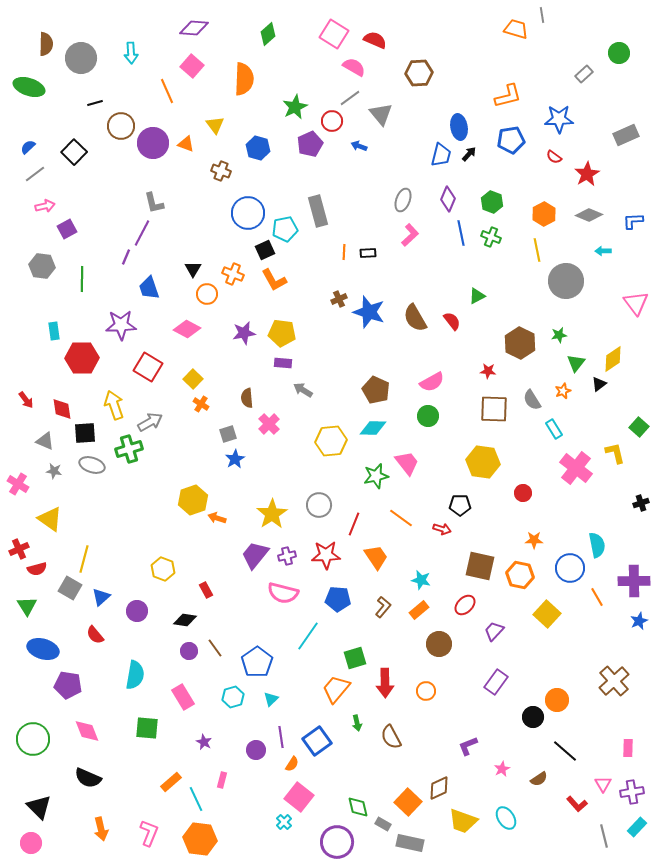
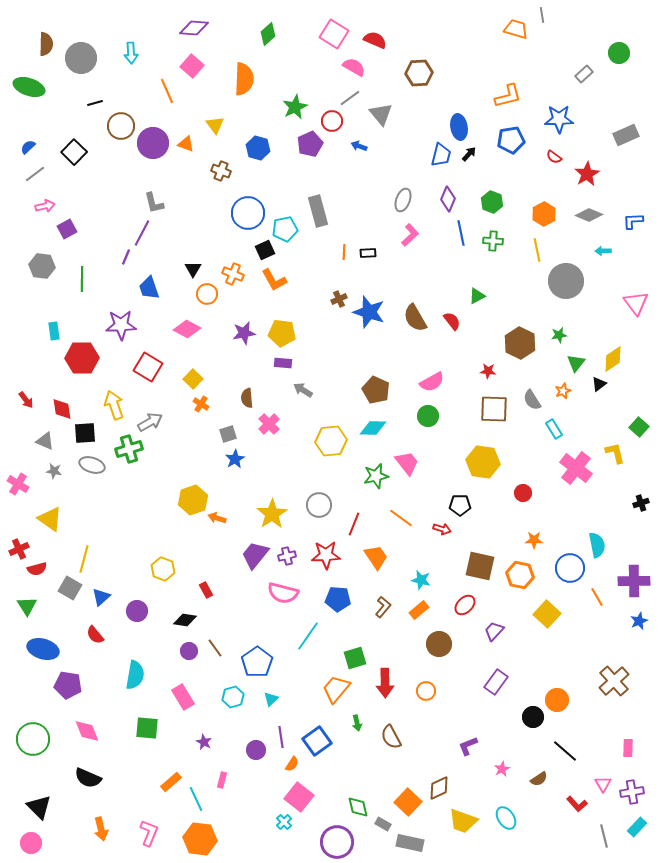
green cross at (491, 237): moved 2 px right, 4 px down; rotated 18 degrees counterclockwise
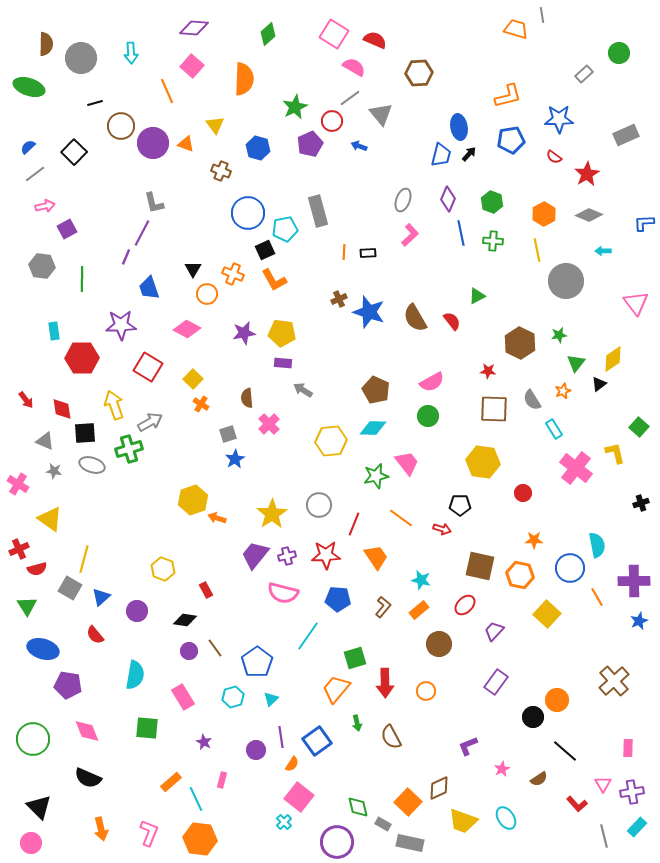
blue L-shape at (633, 221): moved 11 px right, 2 px down
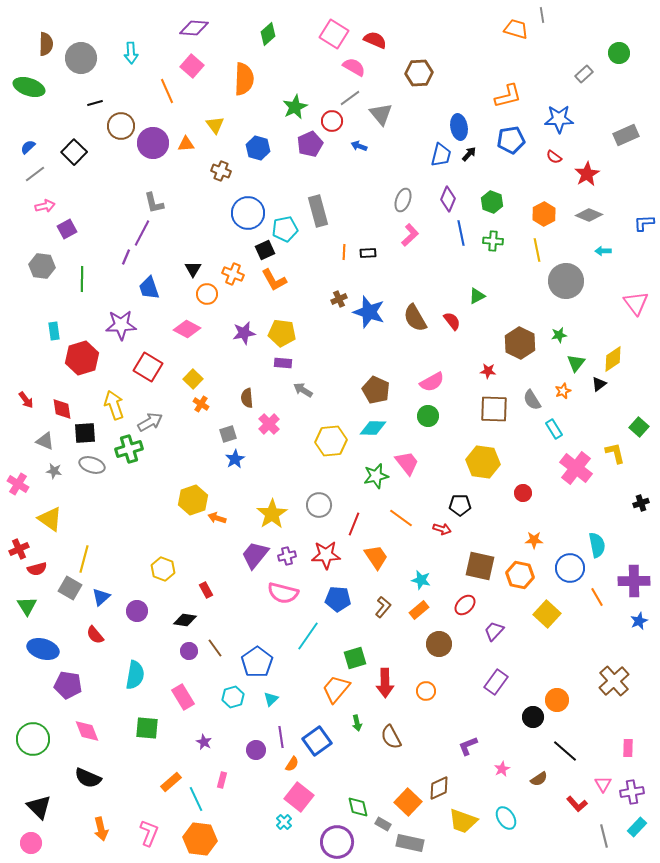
orange triangle at (186, 144): rotated 24 degrees counterclockwise
red hexagon at (82, 358): rotated 16 degrees counterclockwise
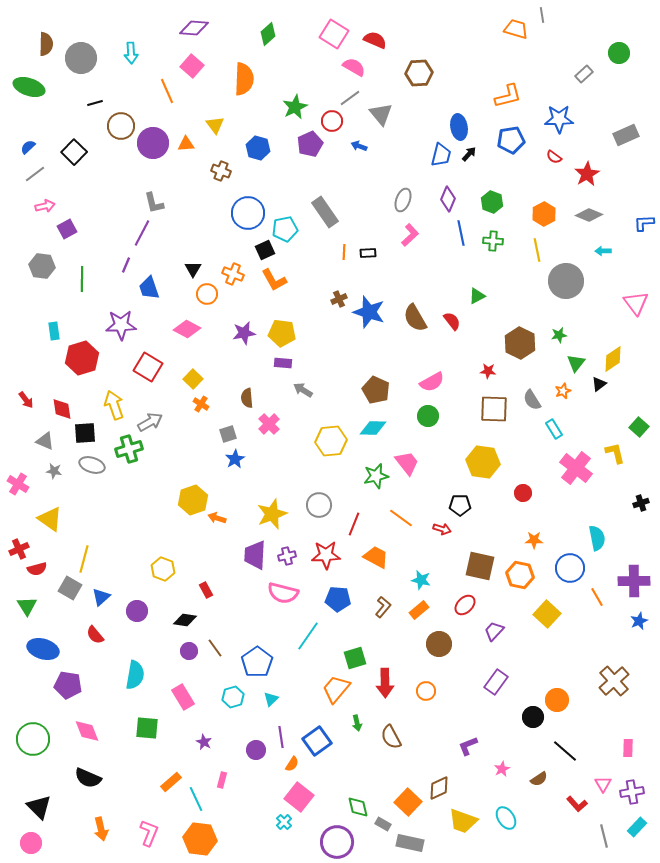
gray rectangle at (318, 211): moved 7 px right, 1 px down; rotated 20 degrees counterclockwise
purple line at (126, 257): moved 8 px down
yellow star at (272, 514): rotated 12 degrees clockwise
cyan semicircle at (597, 545): moved 7 px up
purple trapezoid at (255, 555): rotated 36 degrees counterclockwise
orange trapezoid at (376, 557): rotated 28 degrees counterclockwise
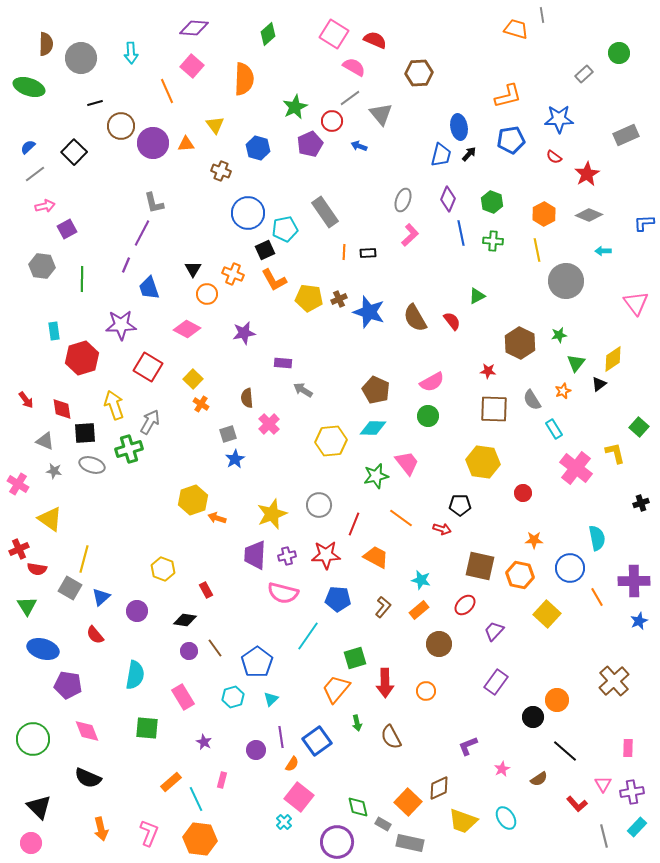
yellow pentagon at (282, 333): moved 27 px right, 35 px up
gray arrow at (150, 422): rotated 30 degrees counterclockwise
red semicircle at (37, 569): rotated 24 degrees clockwise
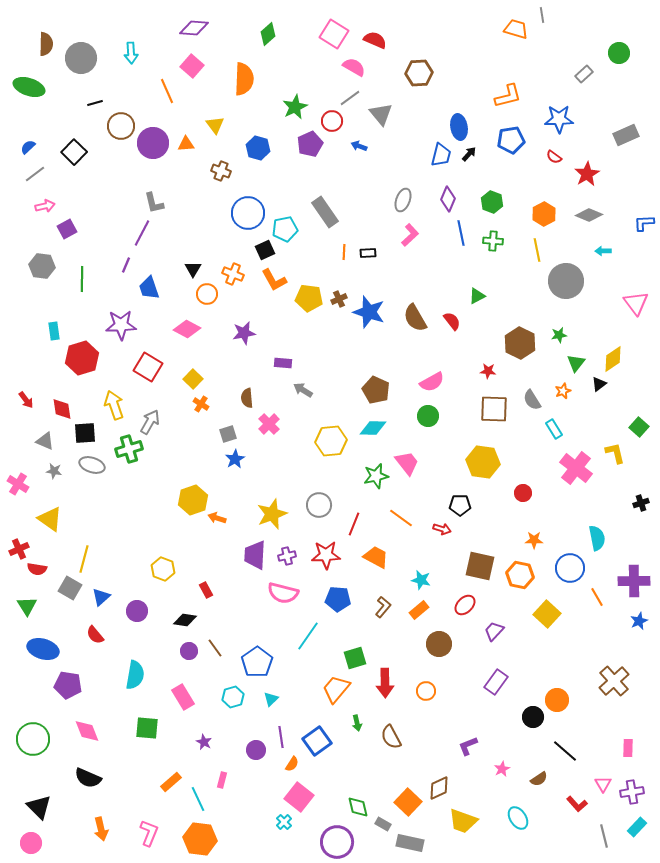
cyan line at (196, 799): moved 2 px right
cyan ellipse at (506, 818): moved 12 px right
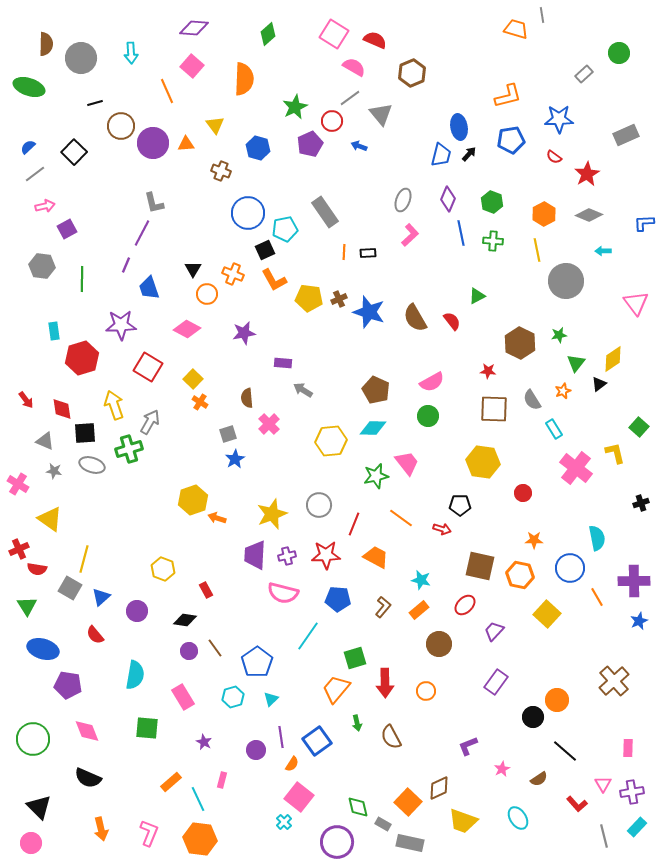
brown hexagon at (419, 73): moved 7 px left; rotated 20 degrees counterclockwise
orange cross at (201, 404): moved 1 px left, 2 px up
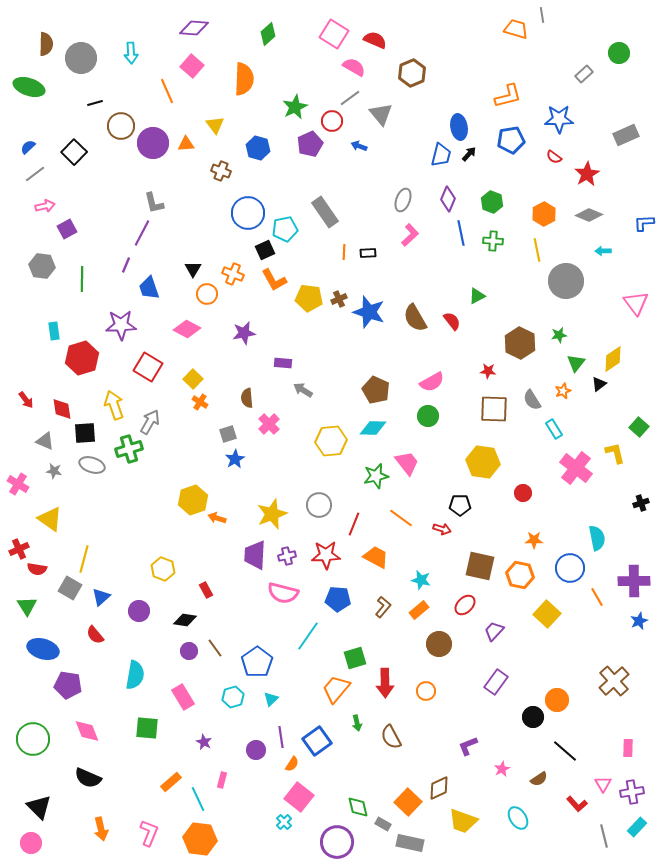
purple circle at (137, 611): moved 2 px right
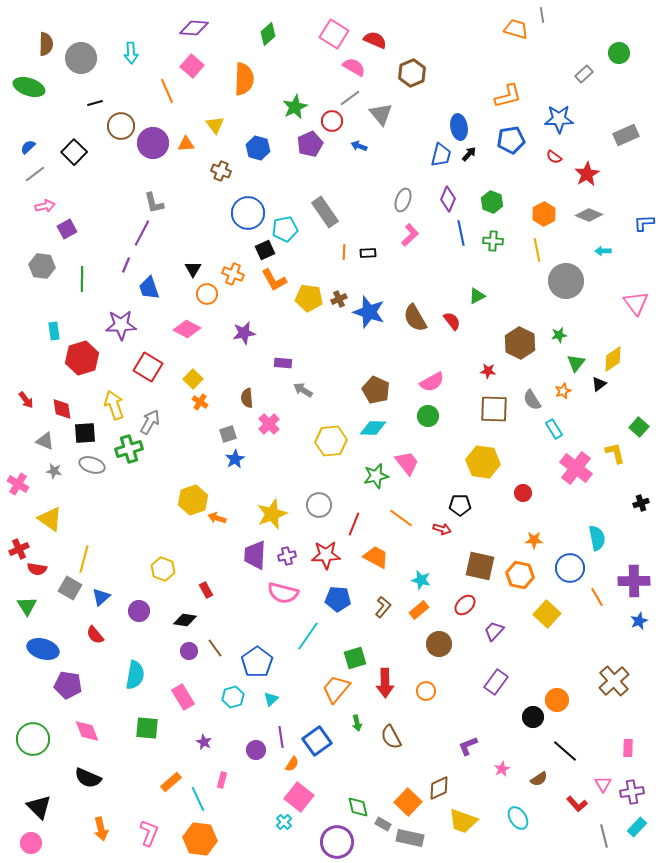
gray rectangle at (410, 843): moved 5 px up
